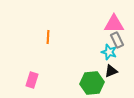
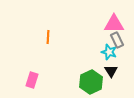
black triangle: rotated 40 degrees counterclockwise
green hexagon: moved 1 px left, 1 px up; rotated 20 degrees counterclockwise
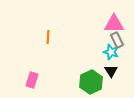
cyan star: moved 2 px right
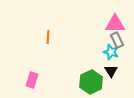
pink triangle: moved 1 px right
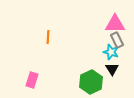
black triangle: moved 1 px right, 2 px up
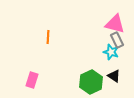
pink triangle: rotated 15 degrees clockwise
black triangle: moved 2 px right, 7 px down; rotated 24 degrees counterclockwise
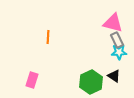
pink triangle: moved 2 px left, 1 px up
cyan star: moved 8 px right; rotated 21 degrees counterclockwise
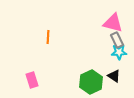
pink rectangle: rotated 35 degrees counterclockwise
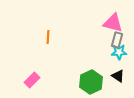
gray rectangle: rotated 42 degrees clockwise
black triangle: moved 4 px right
pink rectangle: rotated 63 degrees clockwise
